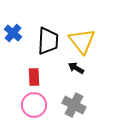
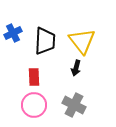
blue cross: rotated 24 degrees clockwise
black trapezoid: moved 3 px left
black arrow: rotated 105 degrees counterclockwise
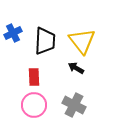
black arrow: rotated 105 degrees clockwise
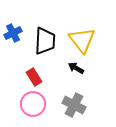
yellow triangle: moved 1 px up
red rectangle: rotated 30 degrees counterclockwise
pink circle: moved 1 px left, 1 px up
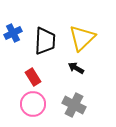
yellow triangle: moved 2 px up; rotated 24 degrees clockwise
red rectangle: moved 1 px left
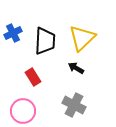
pink circle: moved 10 px left, 7 px down
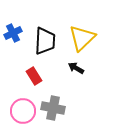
red rectangle: moved 1 px right, 1 px up
gray cross: moved 21 px left, 3 px down; rotated 15 degrees counterclockwise
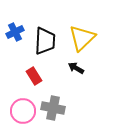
blue cross: moved 2 px right, 1 px up
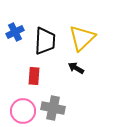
red rectangle: rotated 36 degrees clockwise
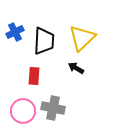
black trapezoid: moved 1 px left
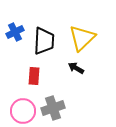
gray cross: rotated 30 degrees counterclockwise
